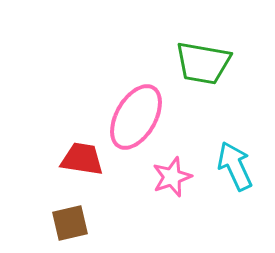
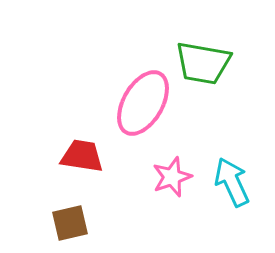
pink ellipse: moved 7 px right, 14 px up
red trapezoid: moved 3 px up
cyan arrow: moved 3 px left, 16 px down
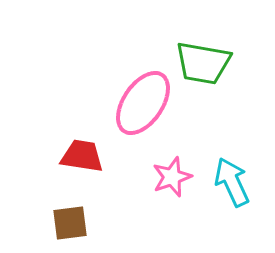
pink ellipse: rotated 4 degrees clockwise
brown square: rotated 6 degrees clockwise
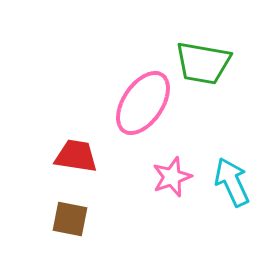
red trapezoid: moved 6 px left
brown square: moved 4 px up; rotated 18 degrees clockwise
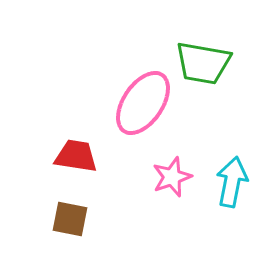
cyan arrow: rotated 36 degrees clockwise
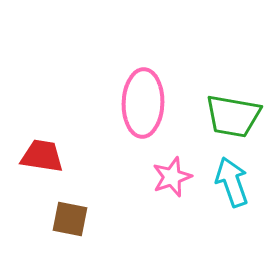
green trapezoid: moved 30 px right, 53 px down
pink ellipse: rotated 32 degrees counterclockwise
red trapezoid: moved 34 px left
cyan arrow: rotated 30 degrees counterclockwise
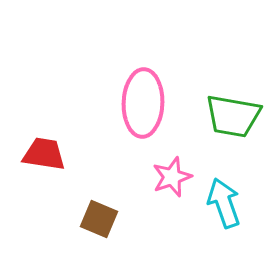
red trapezoid: moved 2 px right, 2 px up
cyan arrow: moved 8 px left, 21 px down
brown square: moved 29 px right; rotated 12 degrees clockwise
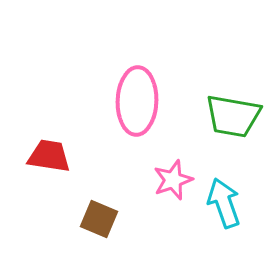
pink ellipse: moved 6 px left, 2 px up
red trapezoid: moved 5 px right, 2 px down
pink star: moved 1 px right, 3 px down
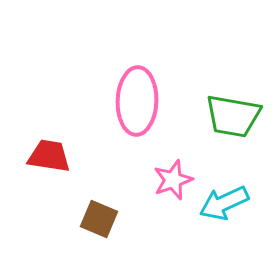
cyan arrow: rotated 96 degrees counterclockwise
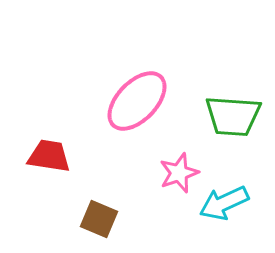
pink ellipse: rotated 42 degrees clockwise
green trapezoid: rotated 6 degrees counterclockwise
pink star: moved 6 px right, 7 px up
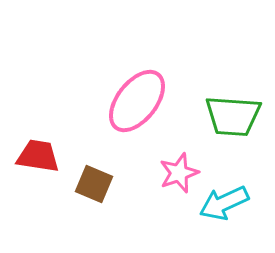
pink ellipse: rotated 6 degrees counterclockwise
red trapezoid: moved 11 px left
brown square: moved 5 px left, 35 px up
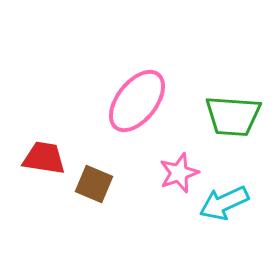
red trapezoid: moved 6 px right, 2 px down
